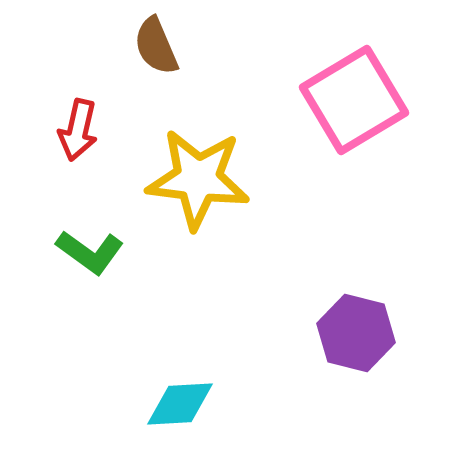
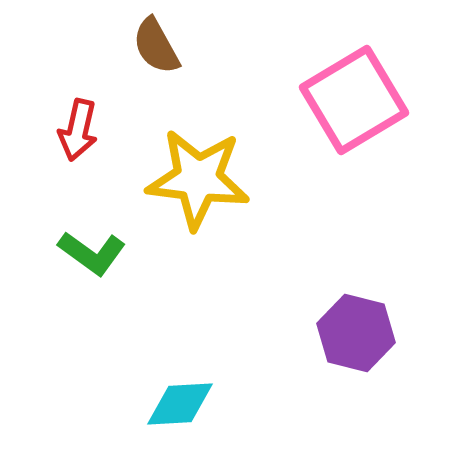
brown semicircle: rotated 6 degrees counterclockwise
green L-shape: moved 2 px right, 1 px down
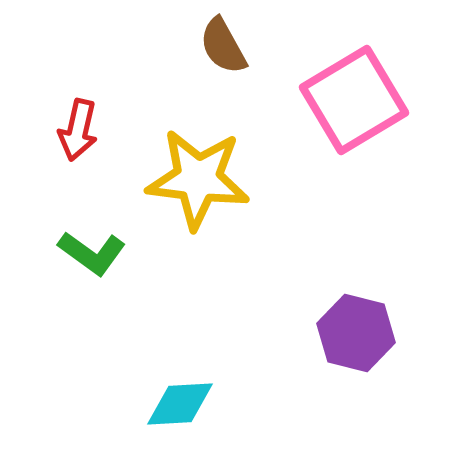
brown semicircle: moved 67 px right
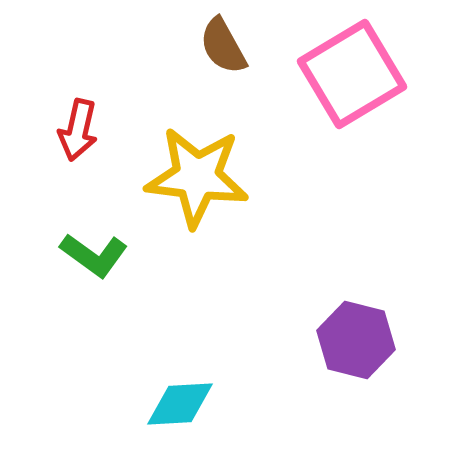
pink square: moved 2 px left, 26 px up
yellow star: moved 1 px left, 2 px up
green L-shape: moved 2 px right, 2 px down
purple hexagon: moved 7 px down
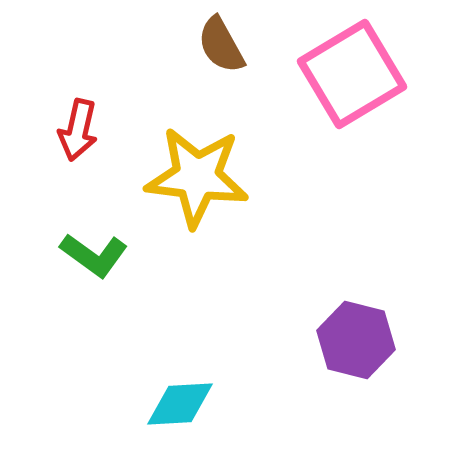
brown semicircle: moved 2 px left, 1 px up
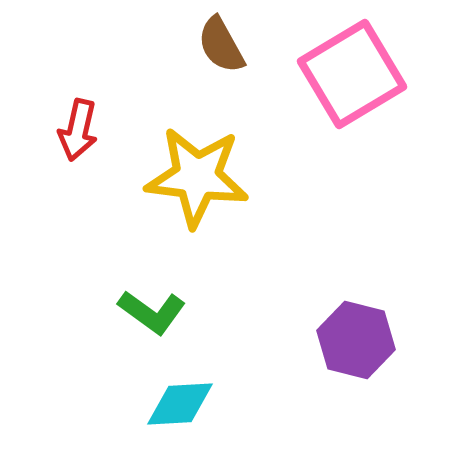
green L-shape: moved 58 px right, 57 px down
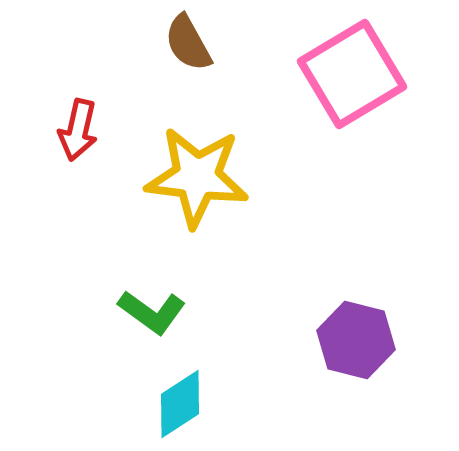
brown semicircle: moved 33 px left, 2 px up
cyan diamond: rotated 30 degrees counterclockwise
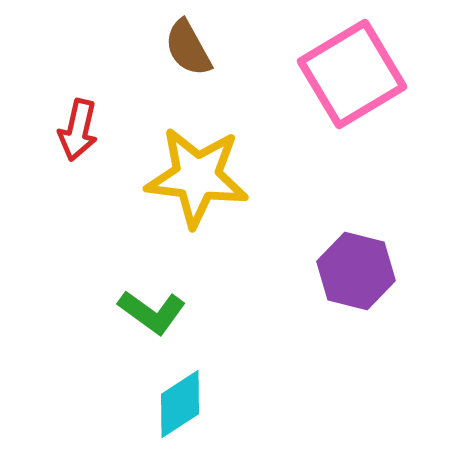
brown semicircle: moved 5 px down
purple hexagon: moved 69 px up
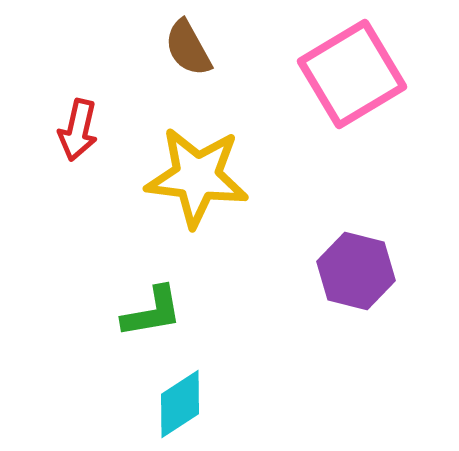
green L-shape: rotated 46 degrees counterclockwise
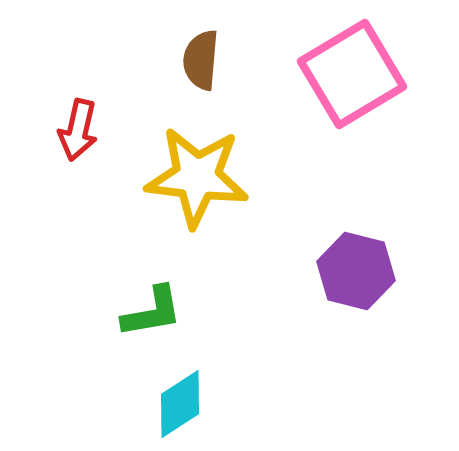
brown semicircle: moved 13 px right, 12 px down; rotated 34 degrees clockwise
